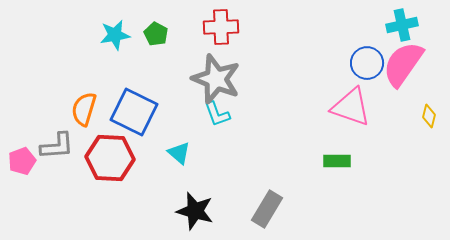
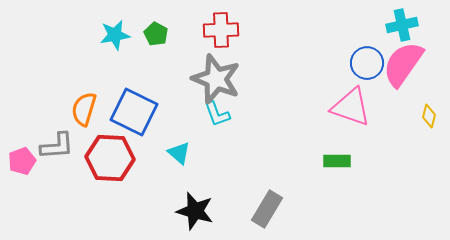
red cross: moved 3 px down
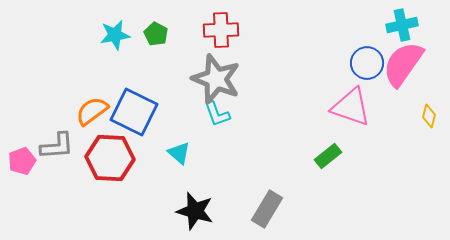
orange semicircle: moved 8 px right, 2 px down; rotated 36 degrees clockwise
green rectangle: moved 9 px left, 5 px up; rotated 40 degrees counterclockwise
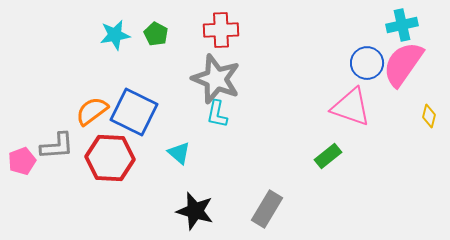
cyan L-shape: rotated 32 degrees clockwise
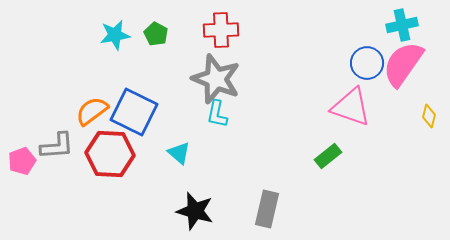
red hexagon: moved 4 px up
gray rectangle: rotated 18 degrees counterclockwise
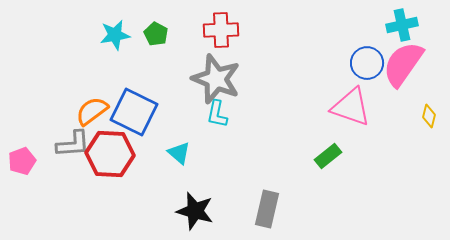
gray L-shape: moved 16 px right, 2 px up
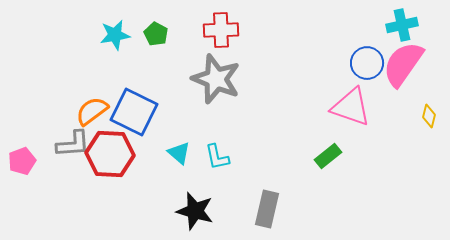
cyan L-shape: moved 43 px down; rotated 24 degrees counterclockwise
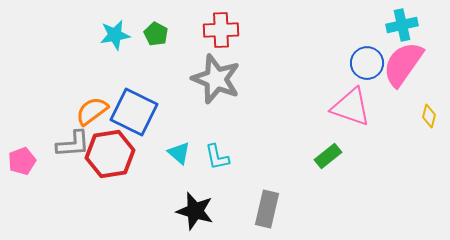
red hexagon: rotated 12 degrees counterclockwise
